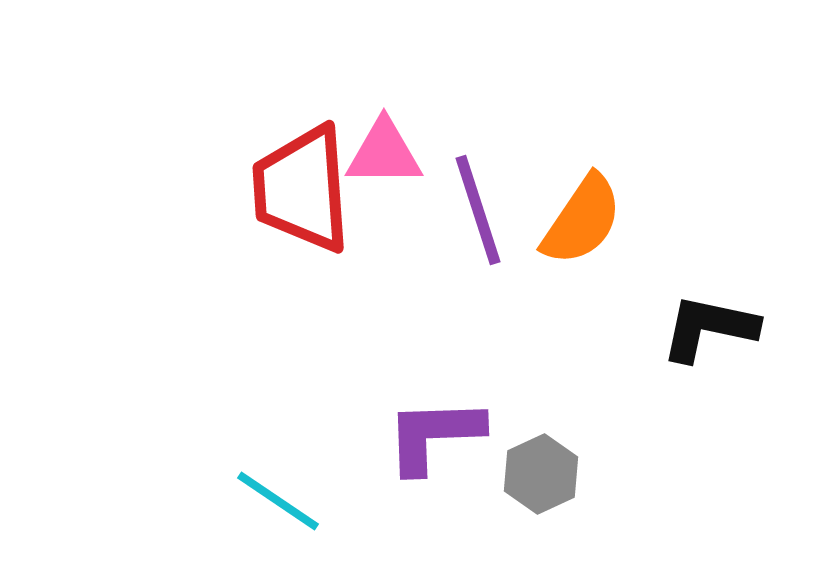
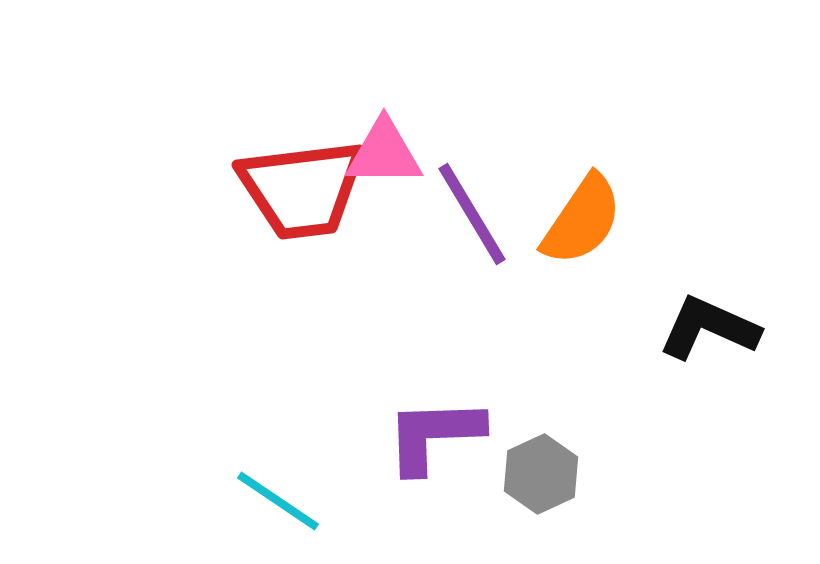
red trapezoid: rotated 93 degrees counterclockwise
purple line: moved 6 px left, 4 px down; rotated 13 degrees counterclockwise
black L-shape: rotated 12 degrees clockwise
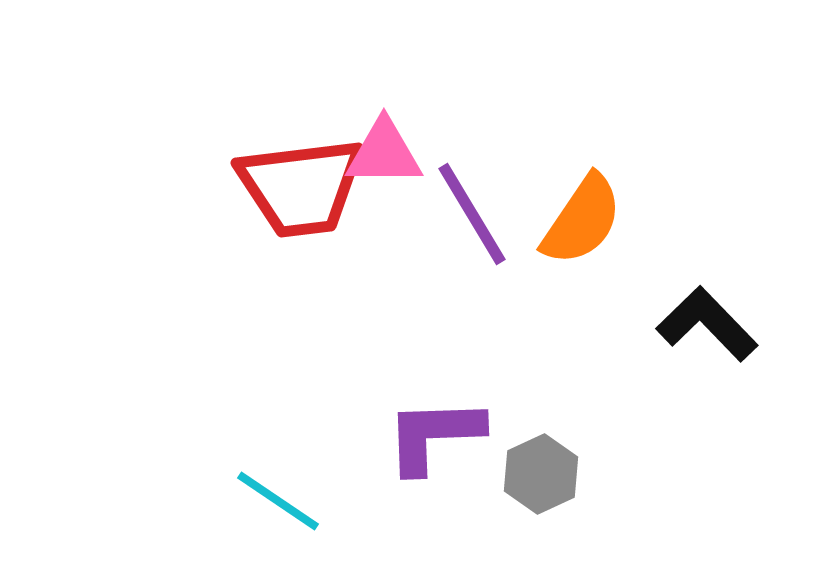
red trapezoid: moved 1 px left, 2 px up
black L-shape: moved 2 px left, 4 px up; rotated 22 degrees clockwise
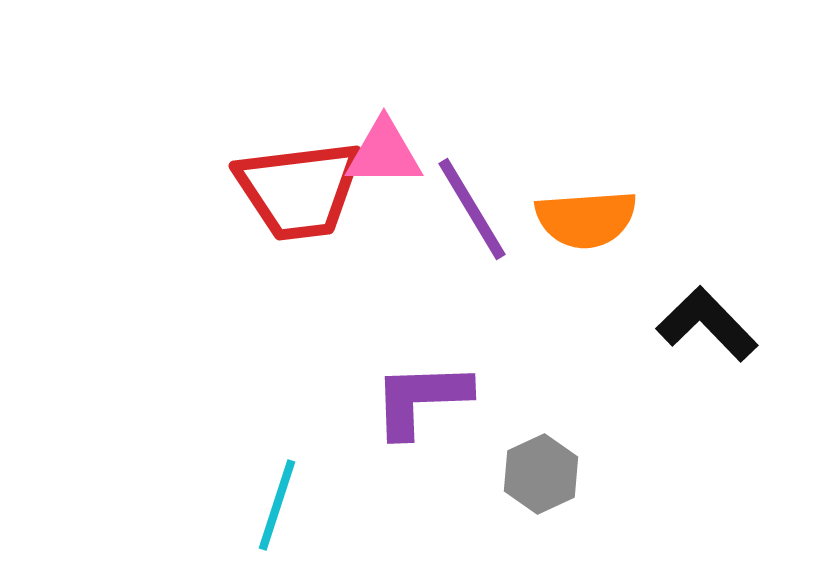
red trapezoid: moved 2 px left, 3 px down
purple line: moved 5 px up
orange semicircle: moved 4 px right, 1 px up; rotated 52 degrees clockwise
purple L-shape: moved 13 px left, 36 px up
cyan line: moved 1 px left, 4 px down; rotated 74 degrees clockwise
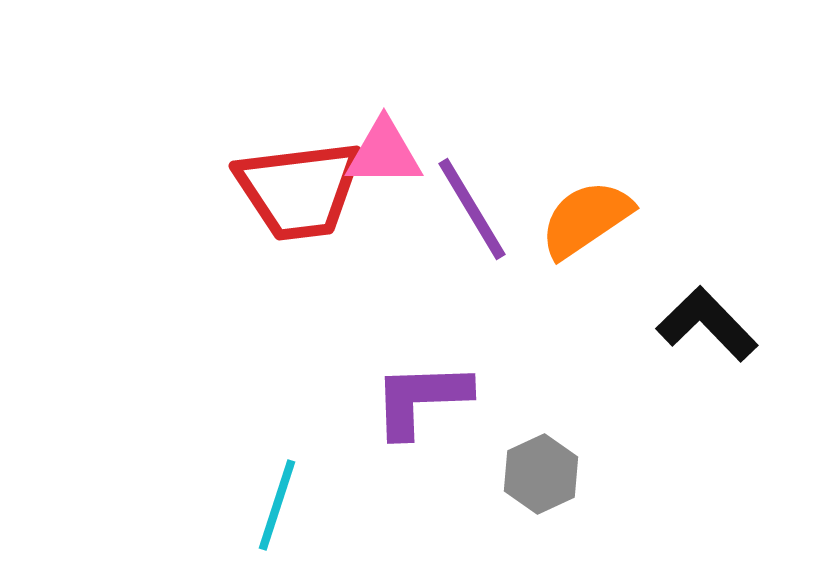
orange semicircle: rotated 150 degrees clockwise
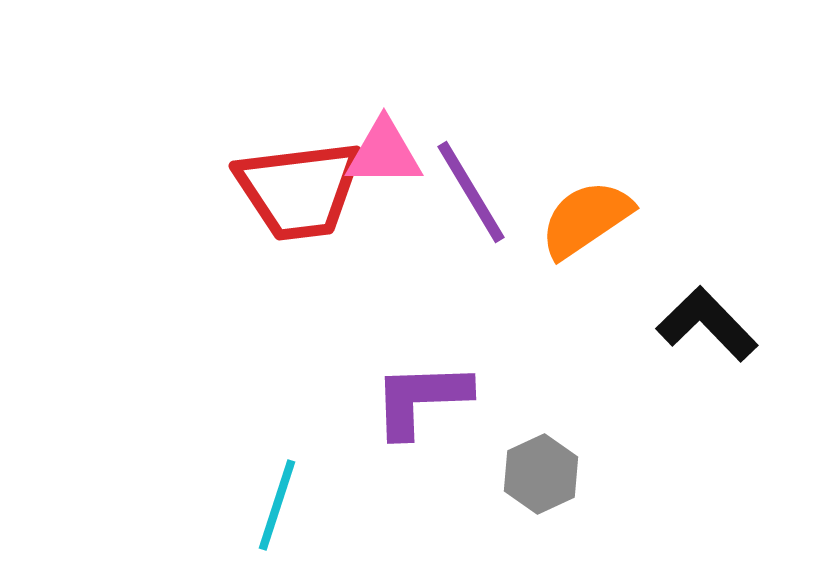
purple line: moved 1 px left, 17 px up
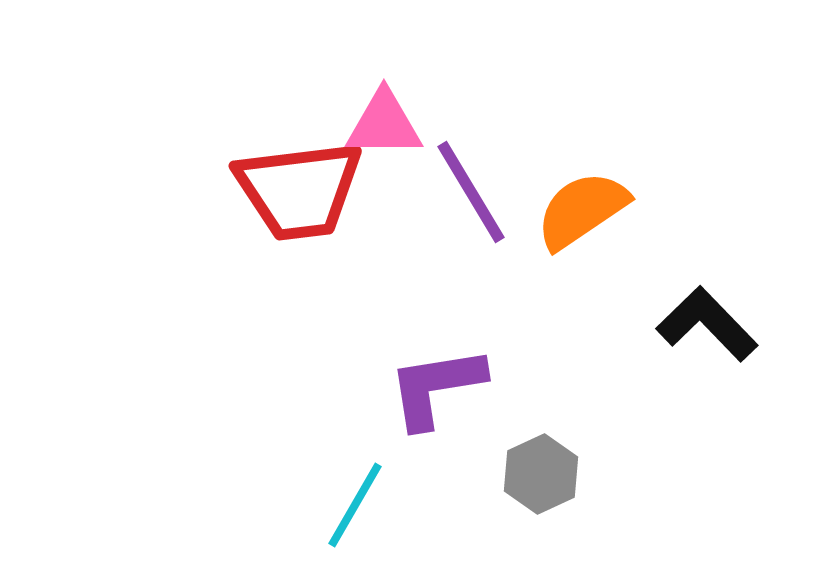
pink triangle: moved 29 px up
orange semicircle: moved 4 px left, 9 px up
purple L-shape: moved 15 px right, 12 px up; rotated 7 degrees counterclockwise
cyan line: moved 78 px right; rotated 12 degrees clockwise
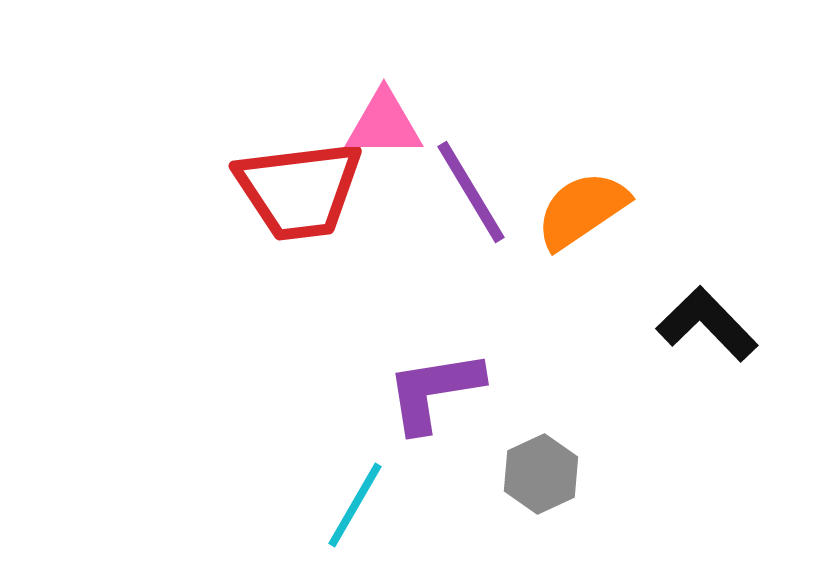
purple L-shape: moved 2 px left, 4 px down
